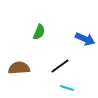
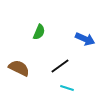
brown semicircle: rotated 30 degrees clockwise
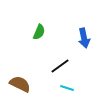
blue arrow: moved 1 px left, 1 px up; rotated 54 degrees clockwise
brown semicircle: moved 1 px right, 16 px down
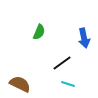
black line: moved 2 px right, 3 px up
cyan line: moved 1 px right, 4 px up
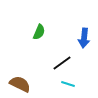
blue arrow: rotated 18 degrees clockwise
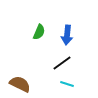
blue arrow: moved 17 px left, 3 px up
cyan line: moved 1 px left
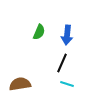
black line: rotated 30 degrees counterclockwise
brown semicircle: rotated 35 degrees counterclockwise
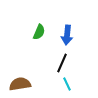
cyan line: rotated 48 degrees clockwise
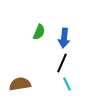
blue arrow: moved 3 px left, 3 px down
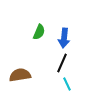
brown semicircle: moved 9 px up
